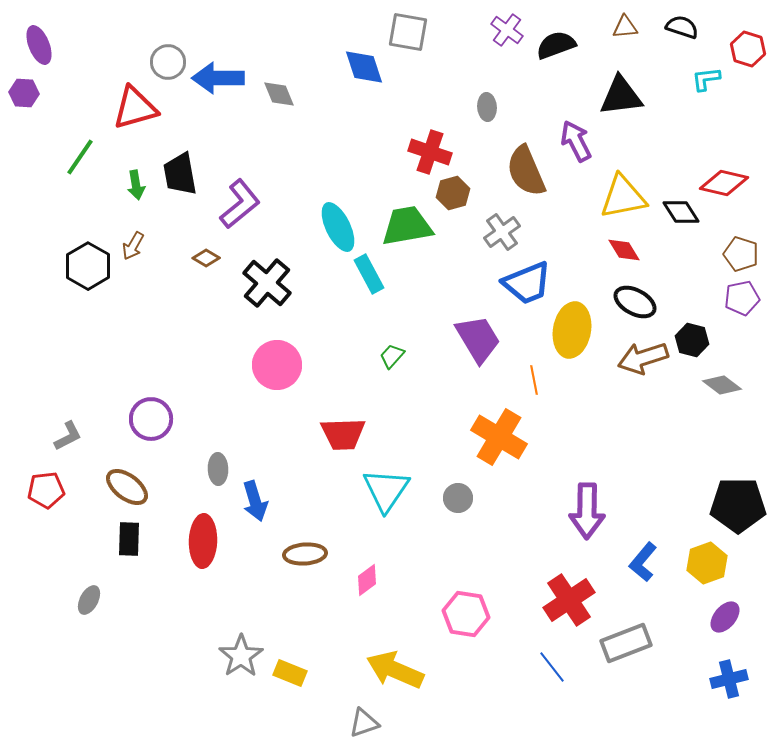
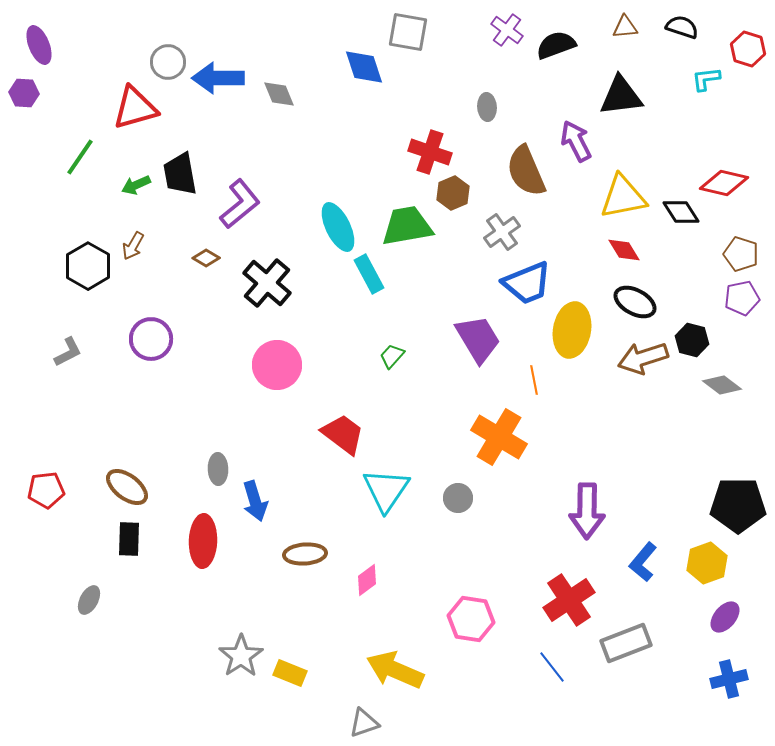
green arrow at (136, 185): rotated 76 degrees clockwise
brown hexagon at (453, 193): rotated 8 degrees counterclockwise
purple circle at (151, 419): moved 80 px up
red trapezoid at (343, 434): rotated 141 degrees counterclockwise
gray L-shape at (68, 436): moved 84 px up
pink hexagon at (466, 614): moved 5 px right, 5 px down
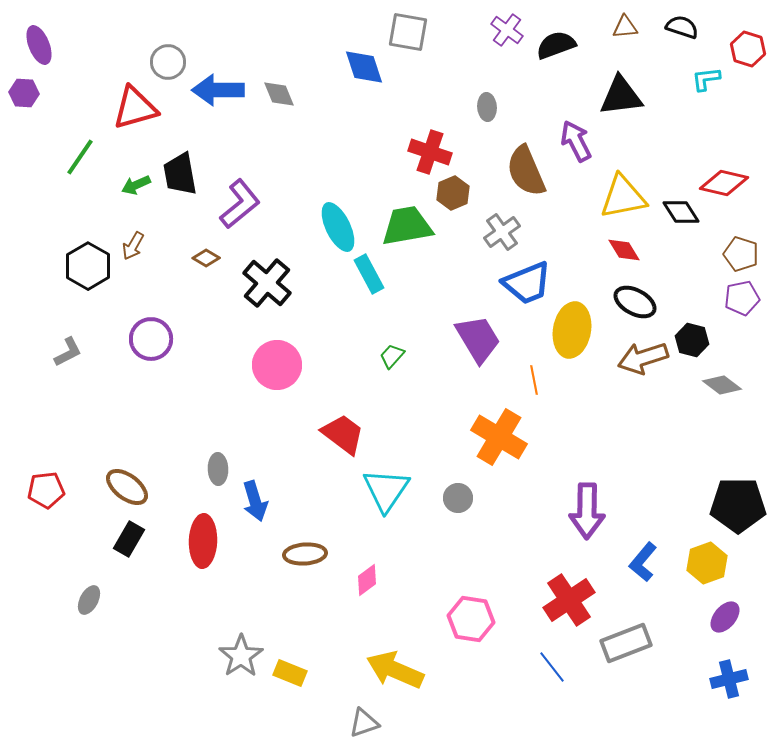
blue arrow at (218, 78): moved 12 px down
black rectangle at (129, 539): rotated 28 degrees clockwise
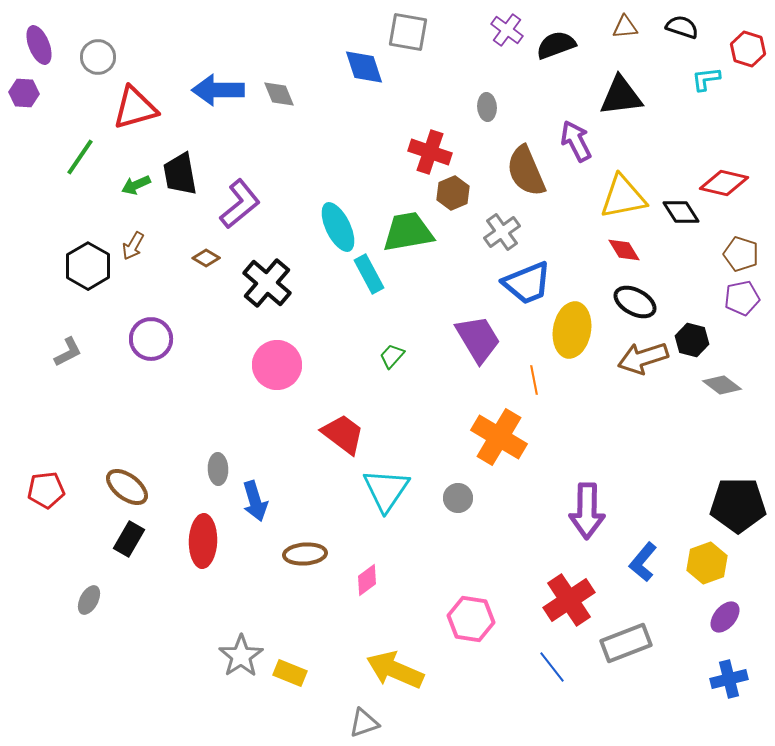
gray circle at (168, 62): moved 70 px left, 5 px up
green trapezoid at (407, 226): moved 1 px right, 6 px down
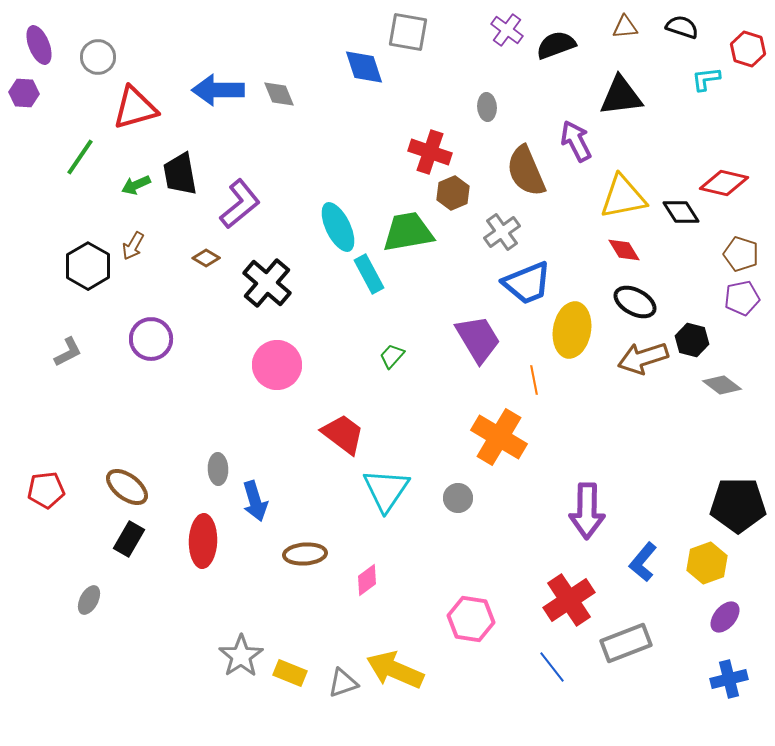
gray triangle at (364, 723): moved 21 px left, 40 px up
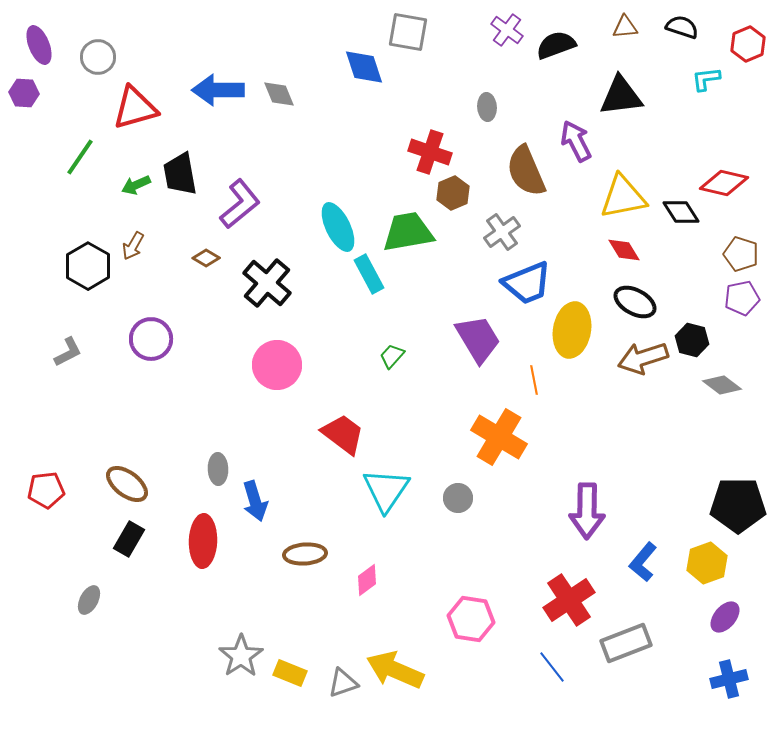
red hexagon at (748, 49): moved 5 px up; rotated 20 degrees clockwise
brown ellipse at (127, 487): moved 3 px up
